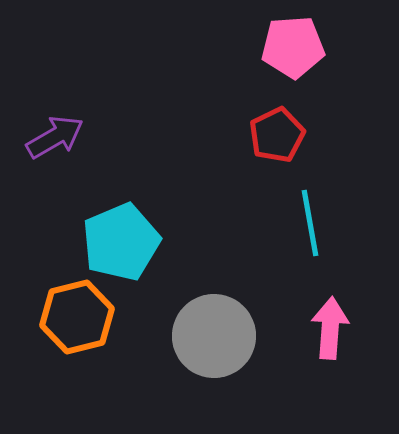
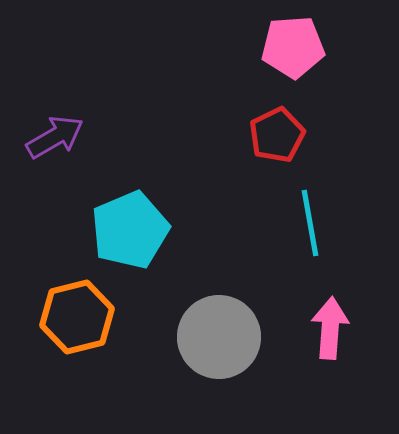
cyan pentagon: moved 9 px right, 12 px up
gray circle: moved 5 px right, 1 px down
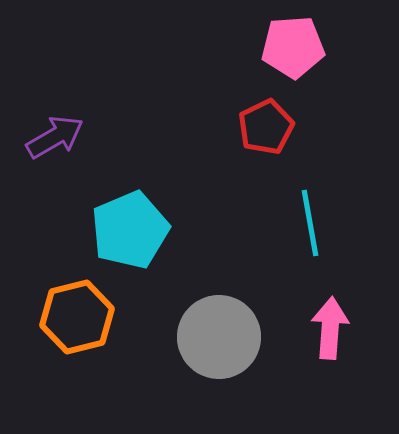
red pentagon: moved 11 px left, 8 px up
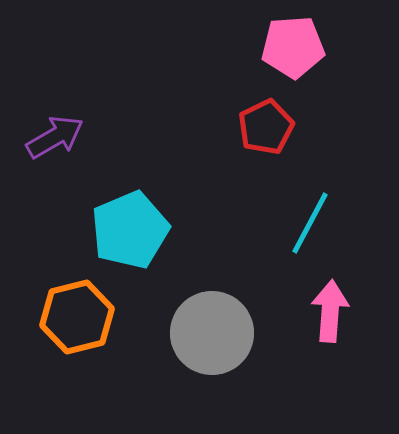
cyan line: rotated 38 degrees clockwise
pink arrow: moved 17 px up
gray circle: moved 7 px left, 4 px up
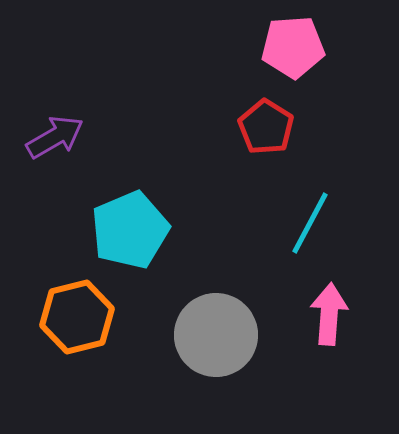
red pentagon: rotated 14 degrees counterclockwise
pink arrow: moved 1 px left, 3 px down
gray circle: moved 4 px right, 2 px down
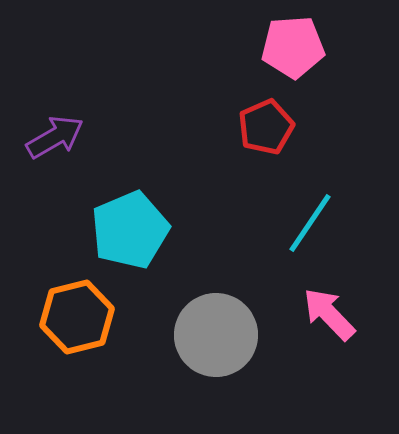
red pentagon: rotated 16 degrees clockwise
cyan line: rotated 6 degrees clockwise
pink arrow: rotated 48 degrees counterclockwise
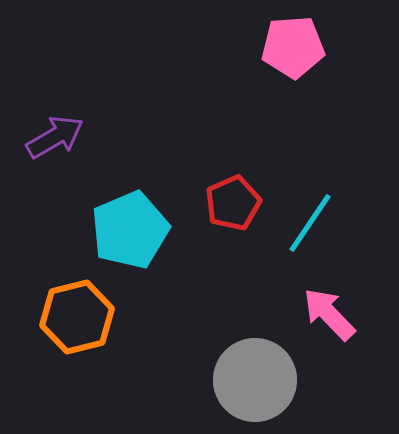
red pentagon: moved 33 px left, 76 px down
gray circle: moved 39 px right, 45 px down
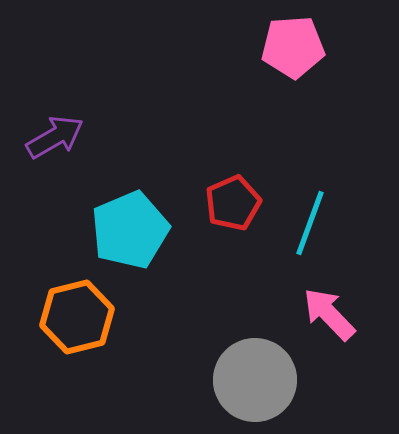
cyan line: rotated 14 degrees counterclockwise
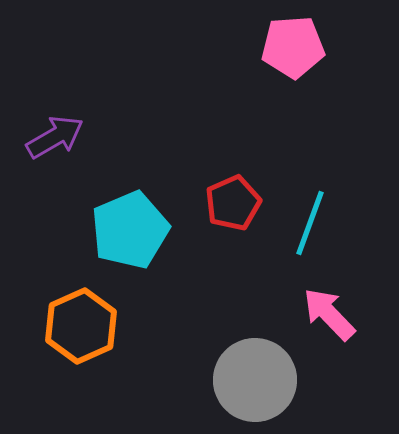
orange hexagon: moved 4 px right, 9 px down; rotated 10 degrees counterclockwise
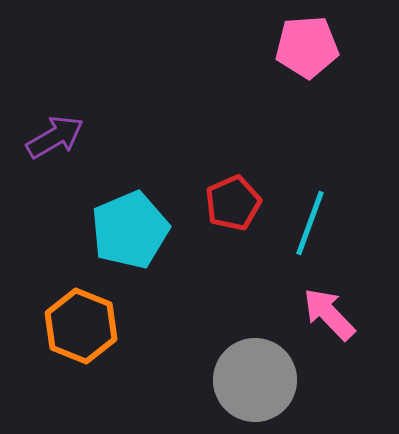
pink pentagon: moved 14 px right
orange hexagon: rotated 14 degrees counterclockwise
